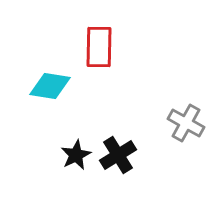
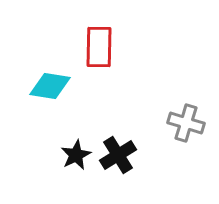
gray cross: rotated 12 degrees counterclockwise
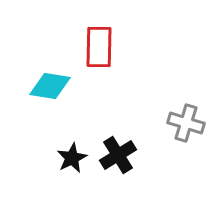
black star: moved 4 px left, 3 px down
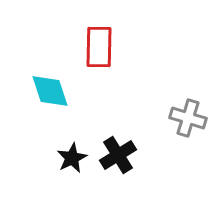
cyan diamond: moved 5 px down; rotated 63 degrees clockwise
gray cross: moved 2 px right, 5 px up
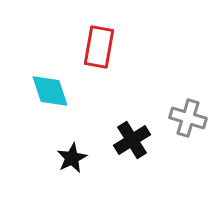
red rectangle: rotated 9 degrees clockwise
black cross: moved 14 px right, 15 px up
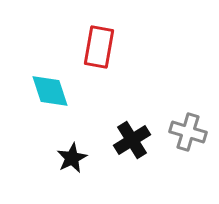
gray cross: moved 14 px down
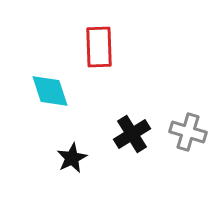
red rectangle: rotated 12 degrees counterclockwise
black cross: moved 6 px up
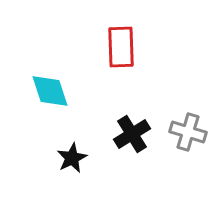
red rectangle: moved 22 px right
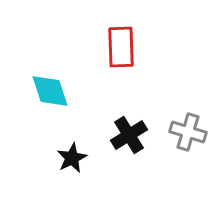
black cross: moved 3 px left, 1 px down
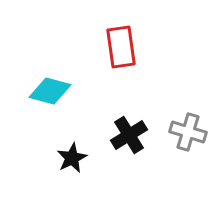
red rectangle: rotated 6 degrees counterclockwise
cyan diamond: rotated 57 degrees counterclockwise
